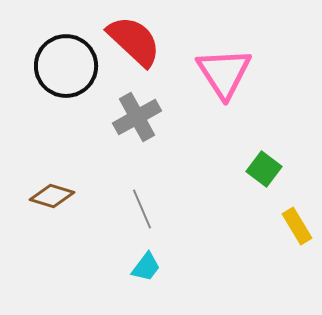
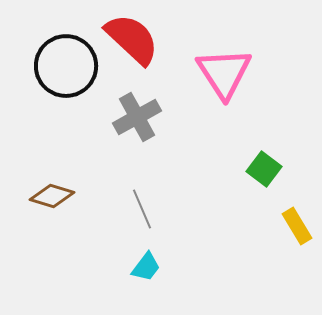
red semicircle: moved 2 px left, 2 px up
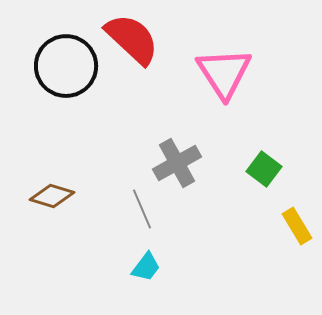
gray cross: moved 40 px right, 46 px down
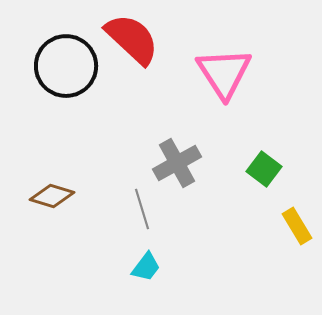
gray line: rotated 6 degrees clockwise
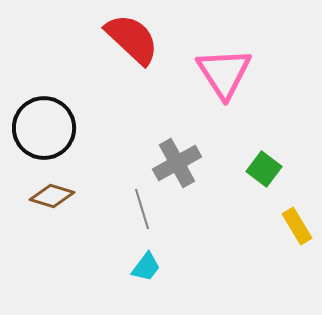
black circle: moved 22 px left, 62 px down
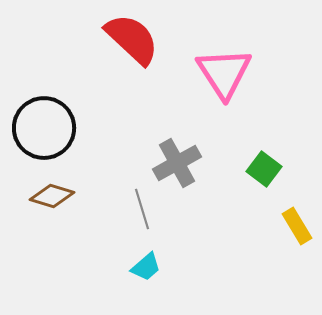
cyan trapezoid: rotated 12 degrees clockwise
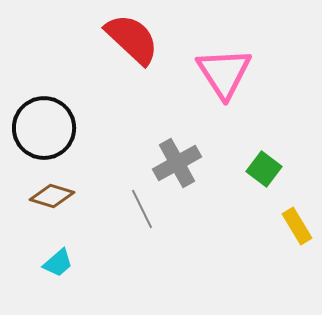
gray line: rotated 9 degrees counterclockwise
cyan trapezoid: moved 88 px left, 4 px up
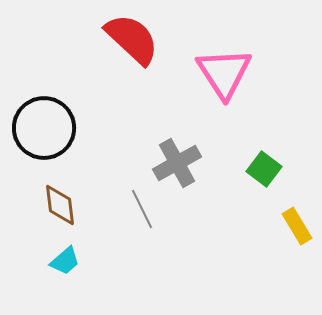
brown diamond: moved 8 px right, 9 px down; rotated 66 degrees clockwise
cyan trapezoid: moved 7 px right, 2 px up
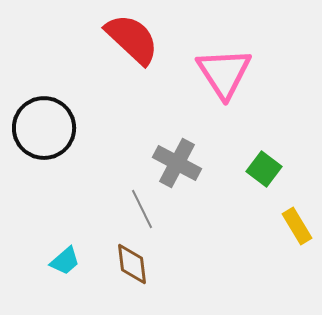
gray cross: rotated 33 degrees counterclockwise
brown diamond: moved 72 px right, 59 px down
